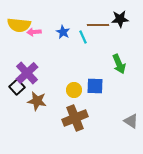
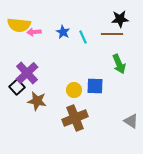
brown line: moved 14 px right, 9 px down
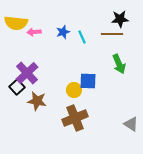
yellow semicircle: moved 3 px left, 2 px up
blue star: rotated 24 degrees clockwise
cyan line: moved 1 px left
blue square: moved 7 px left, 5 px up
gray triangle: moved 3 px down
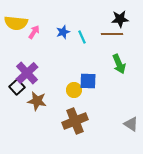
pink arrow: rotated 128 degrees clockwise
brown cross: moved 3 px down
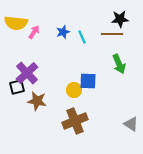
black square: rotated 28 degrees clockwise
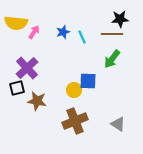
green arrow: moved 7 px left, 5 px up; rotated 60 degrees clockwise
purple cross: moved 5 px up
black square: moved 1 px down
gray triangle: moved 13 px left
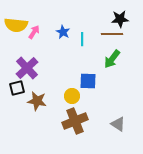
yellow semicircle: moved 2 px down
blue star: rotated 24 degrees counterclockwise
cyan line: moved 2 px down; rotated 24 degrees clockwise
yellow circle: moved 2 px left, 6 px down
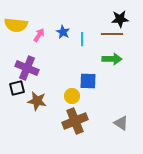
pink arrow: moved 5 px right, 3 px down
green arrow: rotated 126 degrees counterclockwise
purple cross: rotated 25 degrees counterclockwise
gray triangle: moved 3 px right, 1 px up
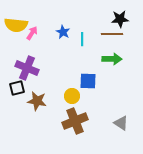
pink arrow: moved 7 px left, 2 px up
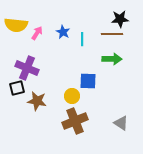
pink arrow: moved 5 px right
